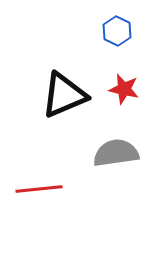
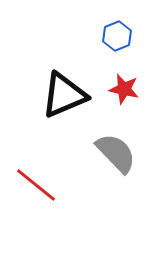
blue hexagon: moved 5 px down; rotated 12 degrees clockwise
gray semicircle: rotated 54 degrees clockwise
red line: moved 3 px left, 4 px up; rotated 45 degrees clockwise
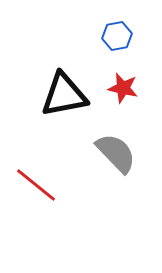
blue hexagon: rotated 12 degrees clockwise
red star: moved 1 px left, 1 px up
black triangle: rotated 12 degrees clockwise
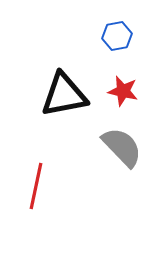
red star: moved 3 px down
gray semicircle: moved 6 px right, 6 px up
red line: moved 1 px down; rotated 63 degrees clockwise
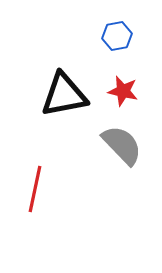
gray semicircle: moved 2 px up
red line: moved 1 px left, 3 px down
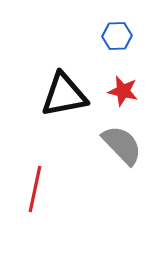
blue hexagon: rotated 8 degrees clockwise
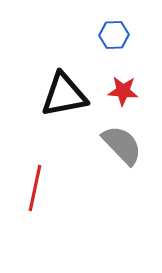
blue hexagon: moved 3 px left, 1 px up
red star: rotated 8 degrees counterclockwise
red line: moved 1 px up
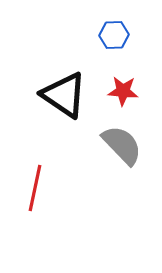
black triangle: rotated 45 degrees clockwise
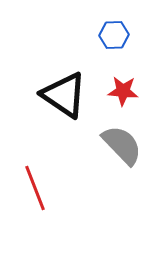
red line: rotated 33 degrees counterclockwise
